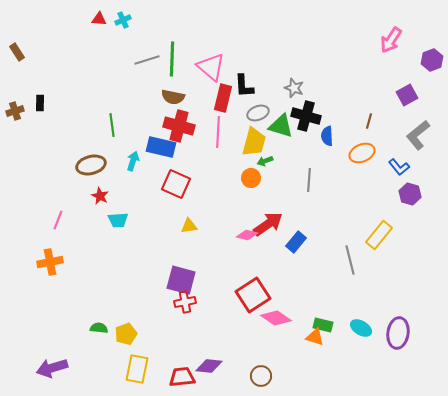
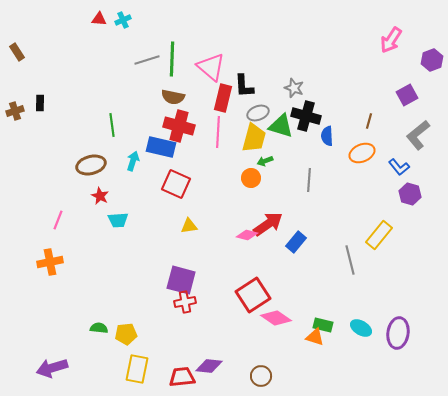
yellow trapezoid at (254, 142): moved 4 px up
yellow pentagon at (126, 334): rotated 15 degrees clockwise
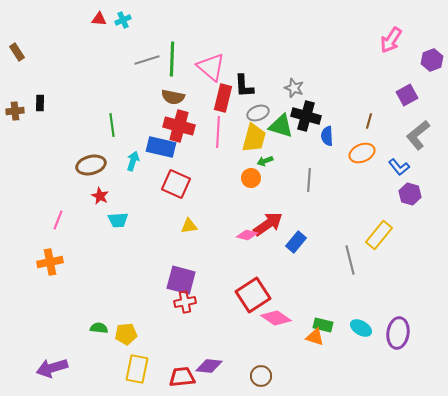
brown cross at (15, 111): rotated 12 degrees clockwise
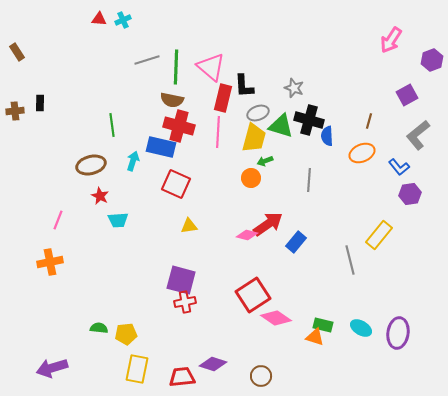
green line at (172, 59): moved 4 px right, 8 px down
brown semicircle at (173, 97): moved 1 px left, 3 px down
black cross at (306, 116): moved 3 px right, 4 px down
purple hexagon at (410, 194): rotated 25 degrees counterclockwise
purple diamond at (209, 366): moved 4 px right, 2 px up; rotated 12 degrees clockwise
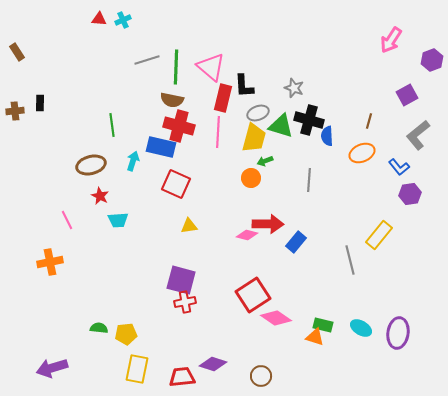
pink line at (58, 220): moved 9 px right; rotated 48 degrees counterclockwise
red arrow at (268, 224): rotated 36 degrees clockwise
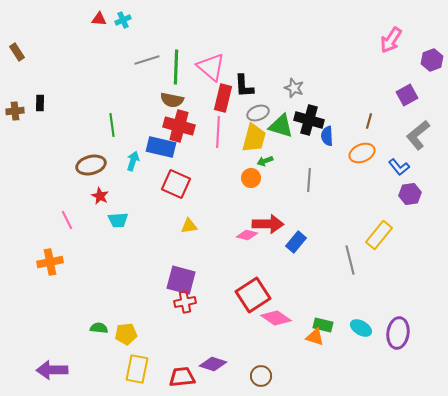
purple arrow at (52, 368): moved 2 px down; rotated 16 degrees clockwise
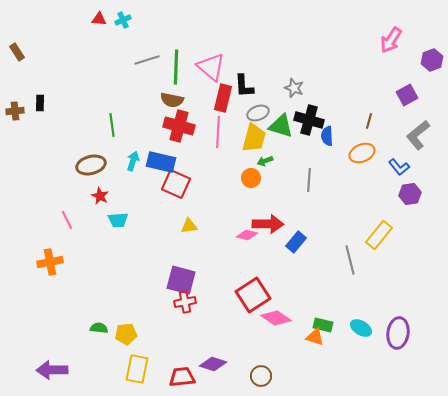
blue rectangle at (161, 147): moved 15 px down
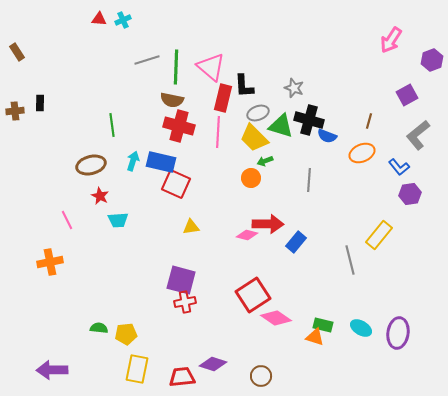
blue semicircle at (327, 136): rotated 66 degrees counterclockwise
yellow trapezoid at (254, 138): rotated 120 degrees clockwise
yellow triangle at (189, 226): moved 2 px right, 1 px down
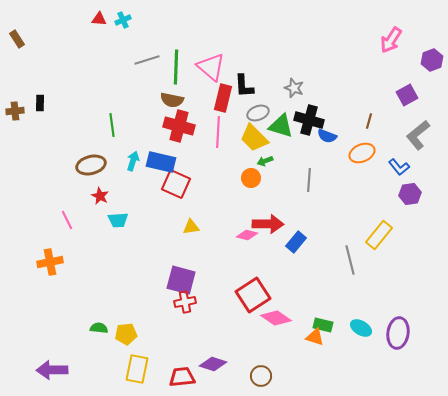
brown rectangle at (17, 52): moved 13 px up
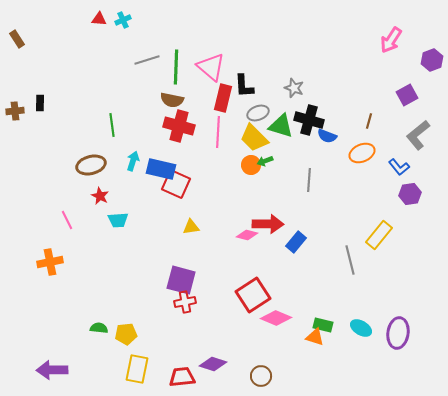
blue rectangle at (161, 162): moved 7 px down
orange circle at (251, 178): moved 13 px up
pink diamond at (276, 318): rotated 12 degrees counterclockwise
